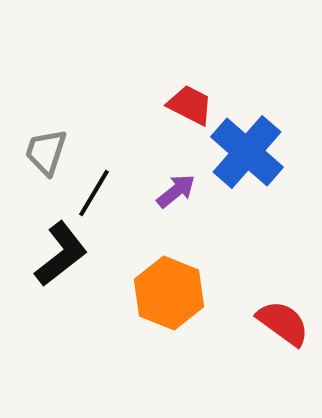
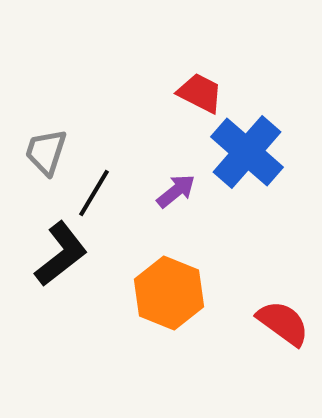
red trapezoid: moved 10 px right, 12 px up
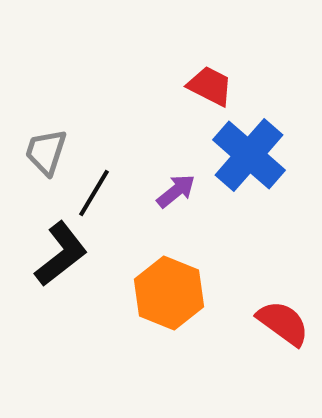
red trapezoid: moved 10 px right, 7 px up
blue cross: moved 2 px right, 3 px down
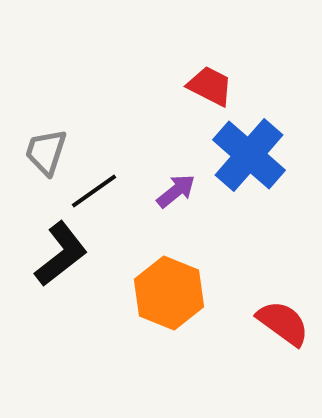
black line: moved 2 px up; rotated 24 degrees clockwise
